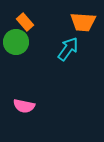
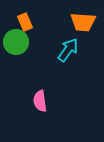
orange rectangle: rotated 18 degrees clockwise
cyan arrow: moved 1 px down
pink semicircle: moved 16 px right, 5 px up; rotated 70 degrees clockwise
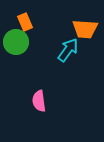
orange trapezoid: moved 2 px right, 7 px down
pink semicircle: moved 1 px left
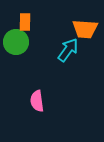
orange rectangle: rotated 24 degrees clockwise
pink semicircle: moved 2 px left
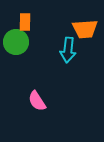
orange trapezoid: rotated 8 degrees counterclockwise
cyan arrow: rotated 150 degrees clockwise
pink semicircle: rotated 25 degrees counterclockwise
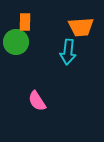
orange trapezoid: moved 4 px left, 2 px up
cyan arrow: moved 2 px down
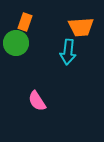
orange rectangle: rotated 18 degrees clockwise
green circle: moved 1 px down
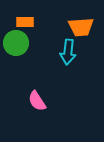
orange rectangle: rotated 72 degrees clockwise
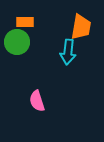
orange trapezoid: rotated 76 degrees counterclockwise
green circle: moved 1 px right, 1 px up
pink semicircle: rotated 15 degrees clockwise
